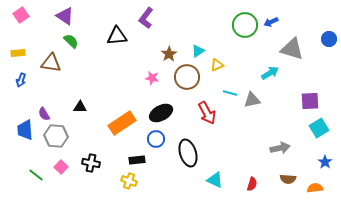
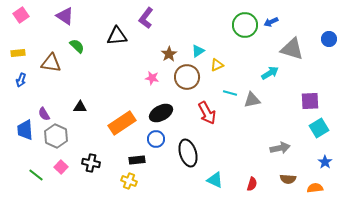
green semicircle at (71, 41): moved 6 px right, 5 px down
gray hexagon at (56, 136): rotated 20 degrees clockwise
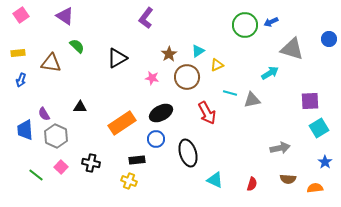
black triangle at (117, 36): moved 22 px down; rotated 25 degrees counterclockwise
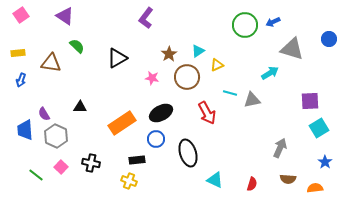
blue arrow at (271, 22): moved 2 px right
gray arrow at (280, 148): rotated 54 degrees counterclockwise
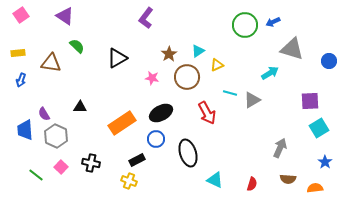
blue circle at (329, 39): moved 22 px down
gray triangle at (252, 100): rotated 18 degrees counterclockwise
black rectangle at (137, 160): rotated 21 degrees counterclockwise
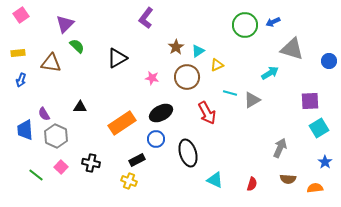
purple triangle at (65, 16): moved 8 px down; rotated 42 degrees clockwise
brown star at (169, 54): moved 7 px right, 7 px up
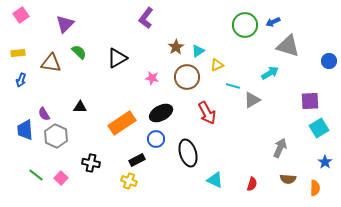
green semicircle at (77, 46): moved 2 px right, 6 px down
gray triangle at (292, 49): moved 4 px left, 3 px up
cyan line at (230, 93): moved 3 px right, 7 px up
pink square at (61, 167): moved 11 px down
orange semicircle at (315, 188): rotated 98 degrees clockwise
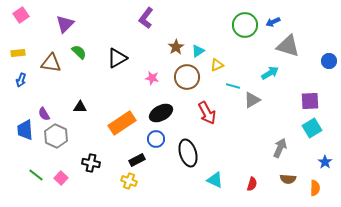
cyan square at (319, 128): moved 7 px left
